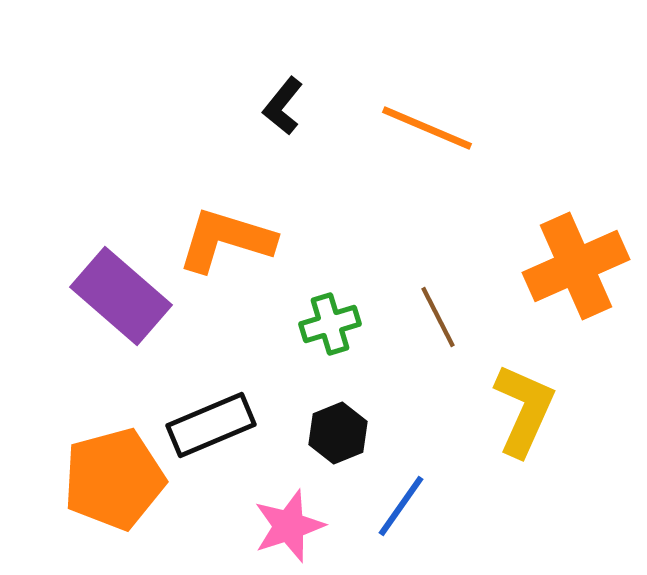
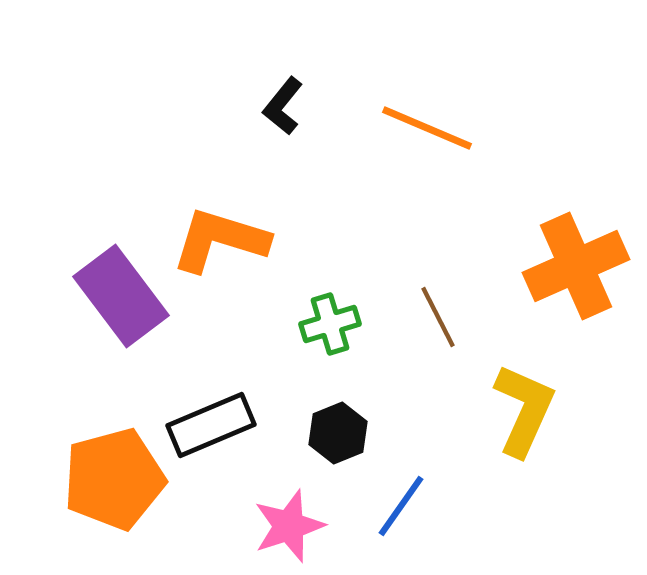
orange L-shape: moved 6 px left
purple rectangle: rotated 12 degrees clockwise
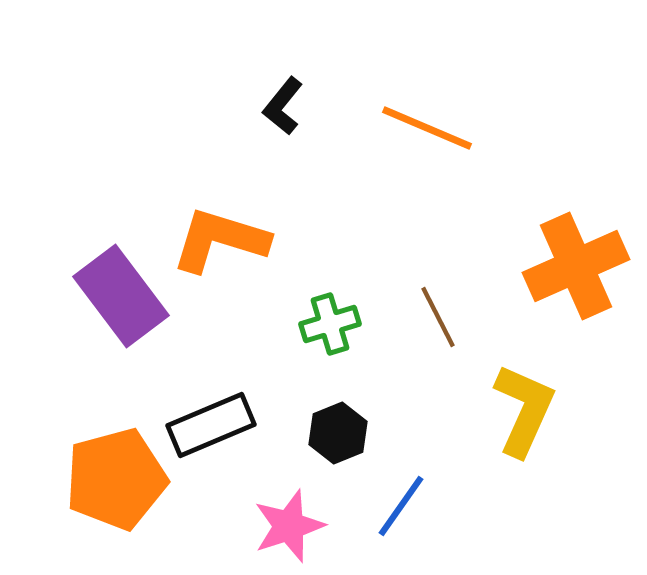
orange pentagon: moved 2 px right
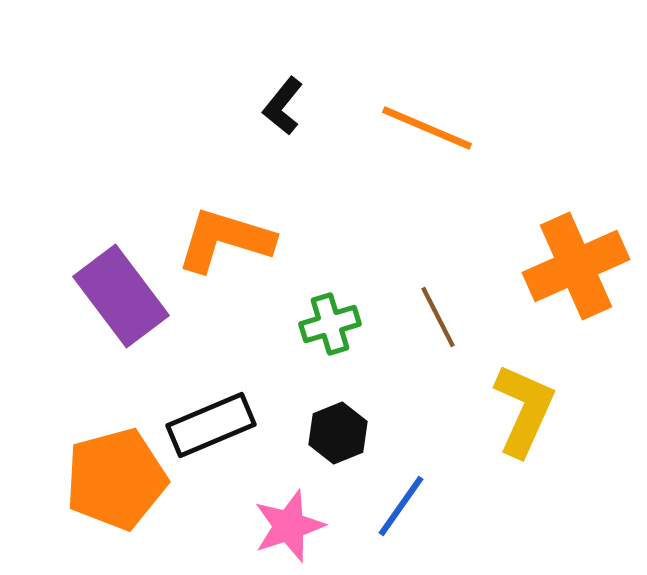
orange L-shape: moved 5 px right
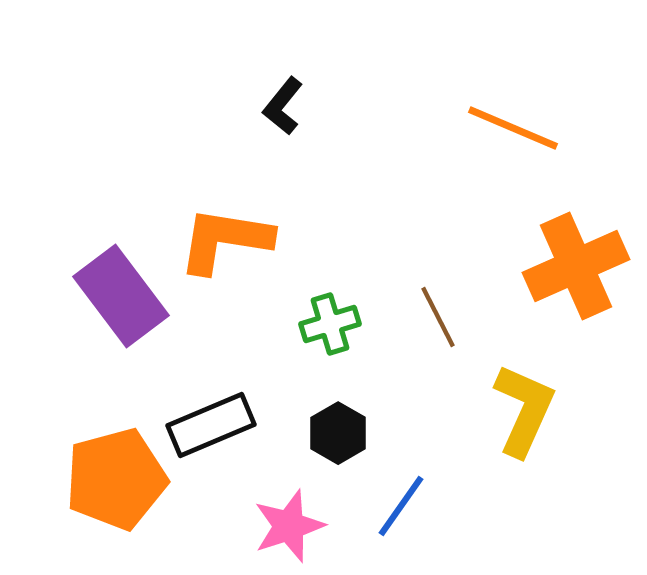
orange line: moved 86 px right
orange L-shape: rotated 8 degrees counterclockwise
black hexagon: rotated 8 degrees counterclockwise
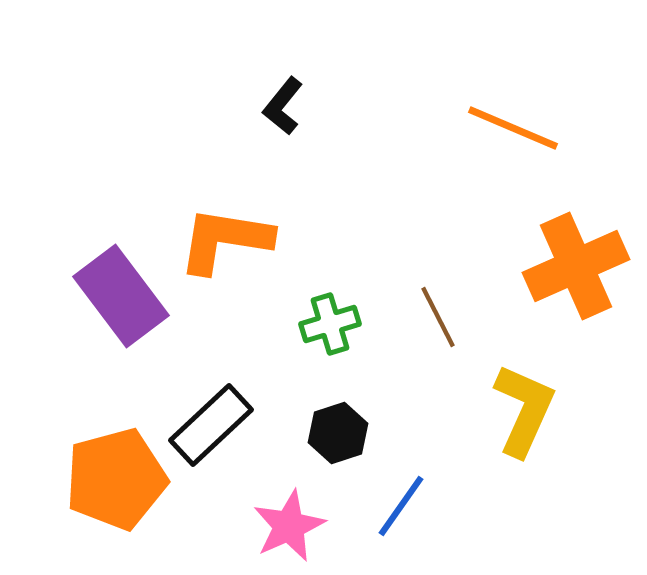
black rectangle: rotated 20 degrees counterclockwise
black hexagon: rotated 12 degrees clockwise
pink star: rotated 6 degrees counterclockwise
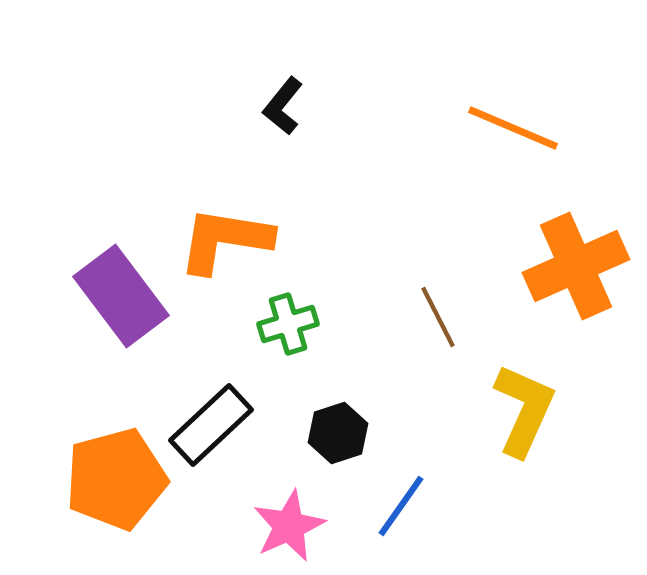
green cross: moved 42 px left
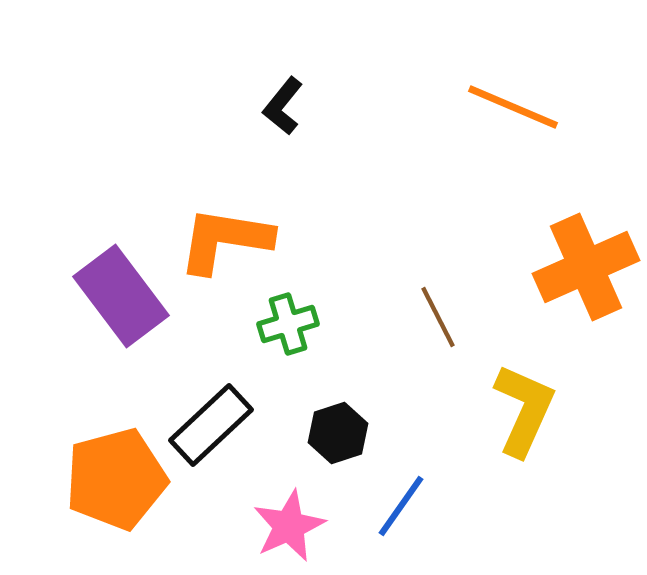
orange line: moved 21 px up
orange cross: moved 10 px right, 1 px down
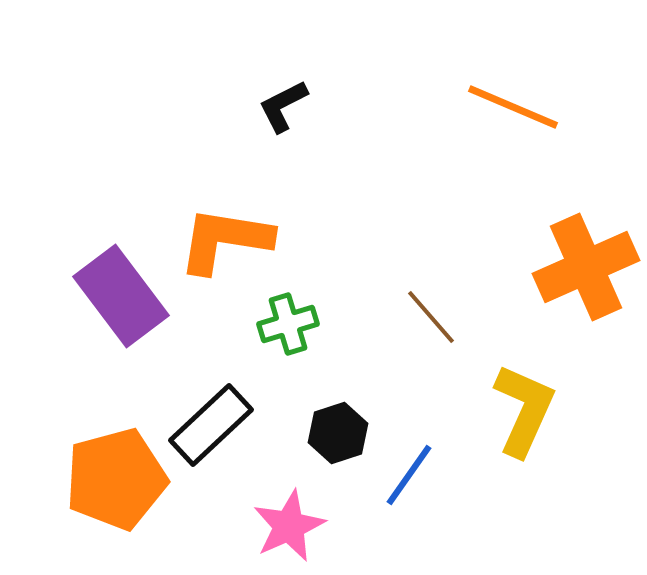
black L-shape: rotated 24 degrees clockwise
brown line: moved 7 px left; rotated 14 degrees counterclockwise
blue line: moved 8 px right, 31 px up
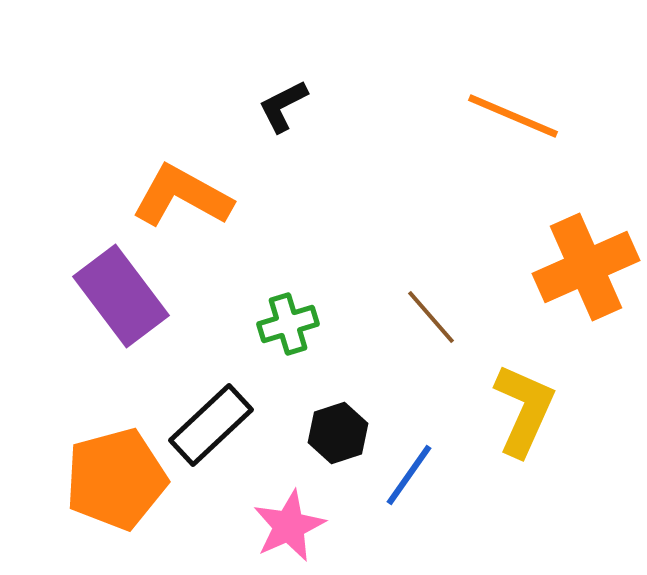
orange line: moved 9 px down
orange L-shape: moved 43 px left, 44 px up; rotated 20 degrees clockwise
